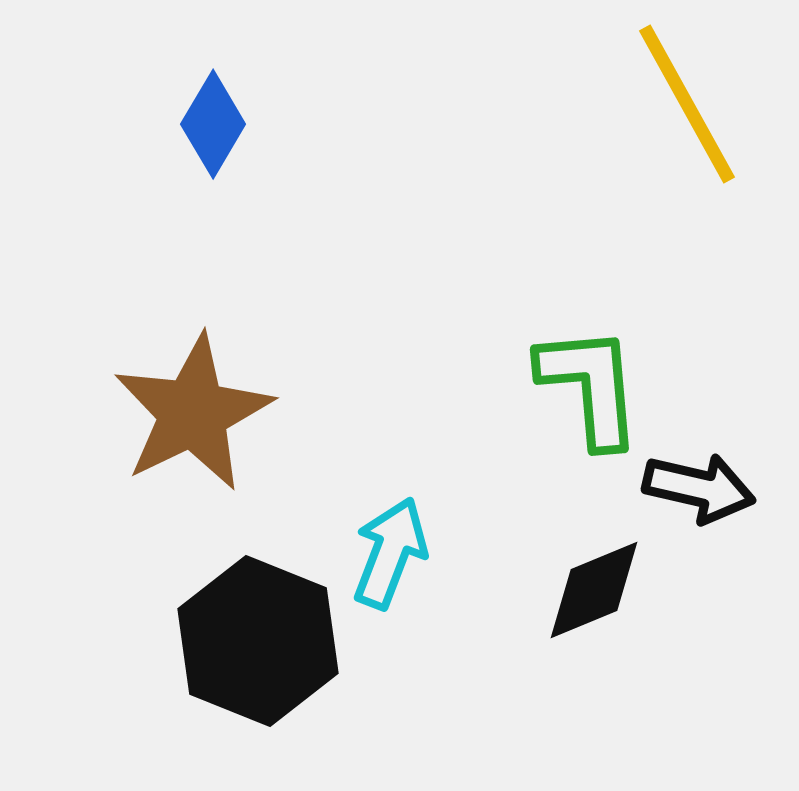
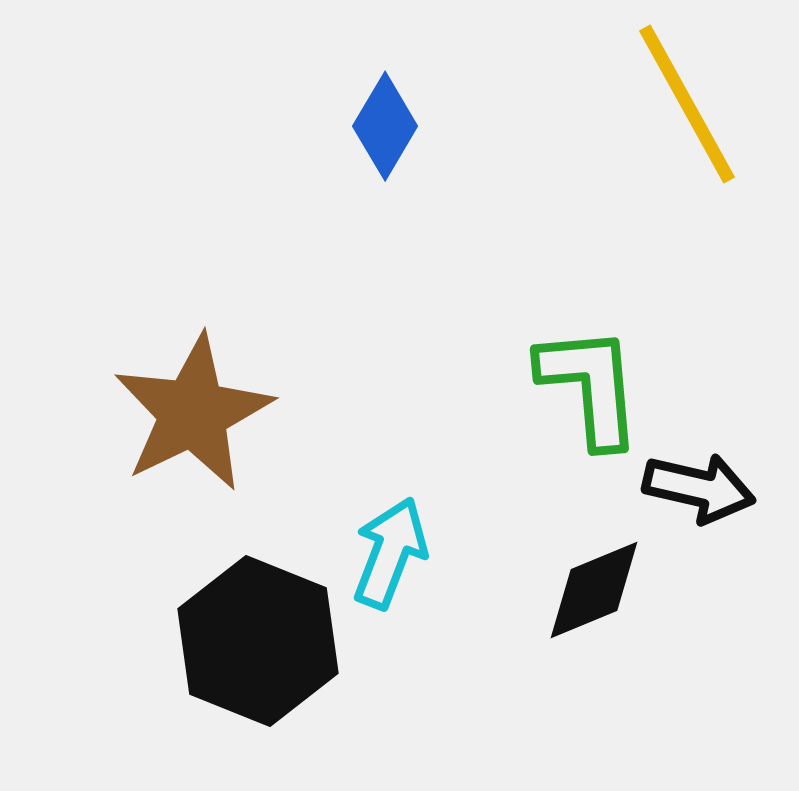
blue diamond: moved 172 px right, 2 px down
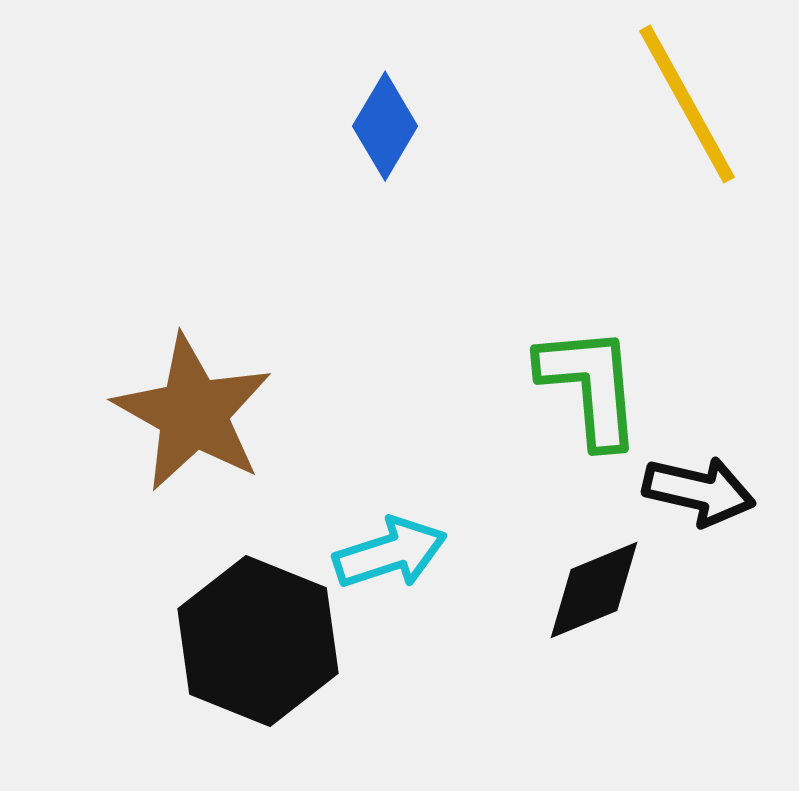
brown star: rotated 17 degrees counterclockwise
black arrow: moved 3 px down
cyan arrow: rotated 51 degrees clockwise
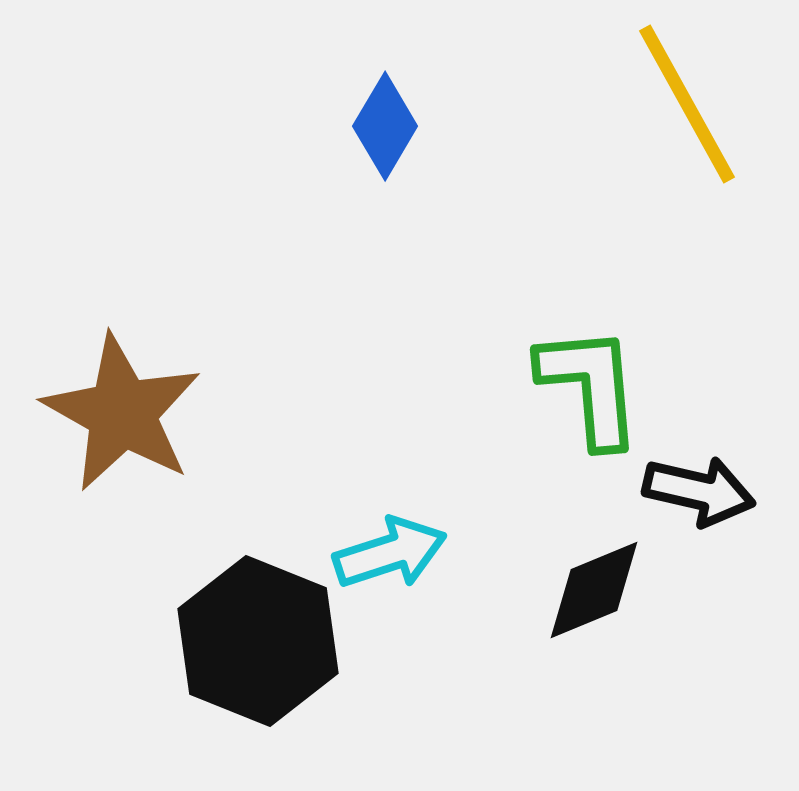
brown star: moved 71 px left
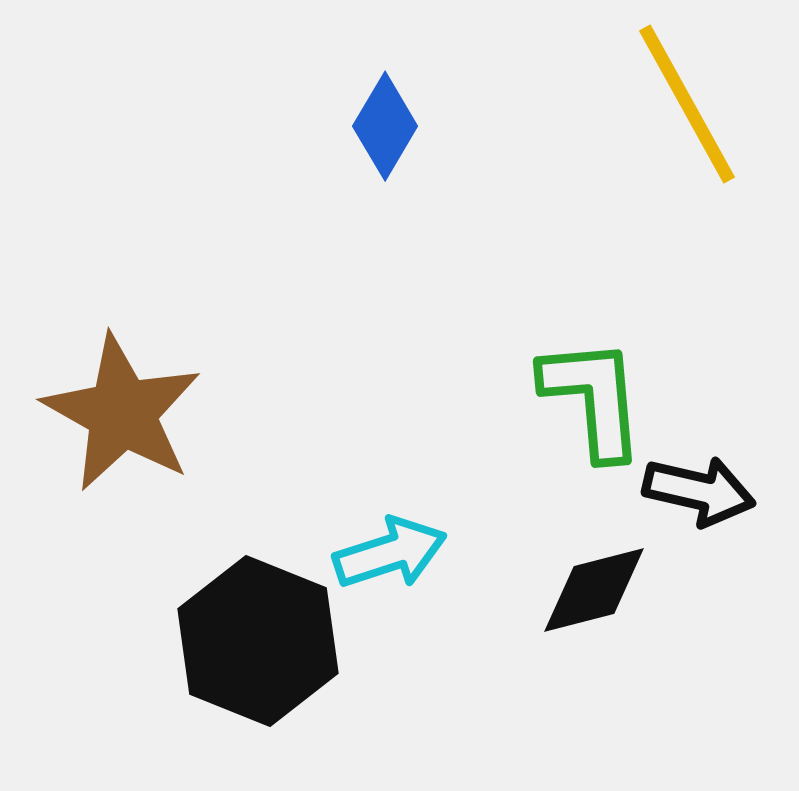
green L-shape: moved 3 px right, 12 px down
black diamond: rotated 8 degrees clockwise
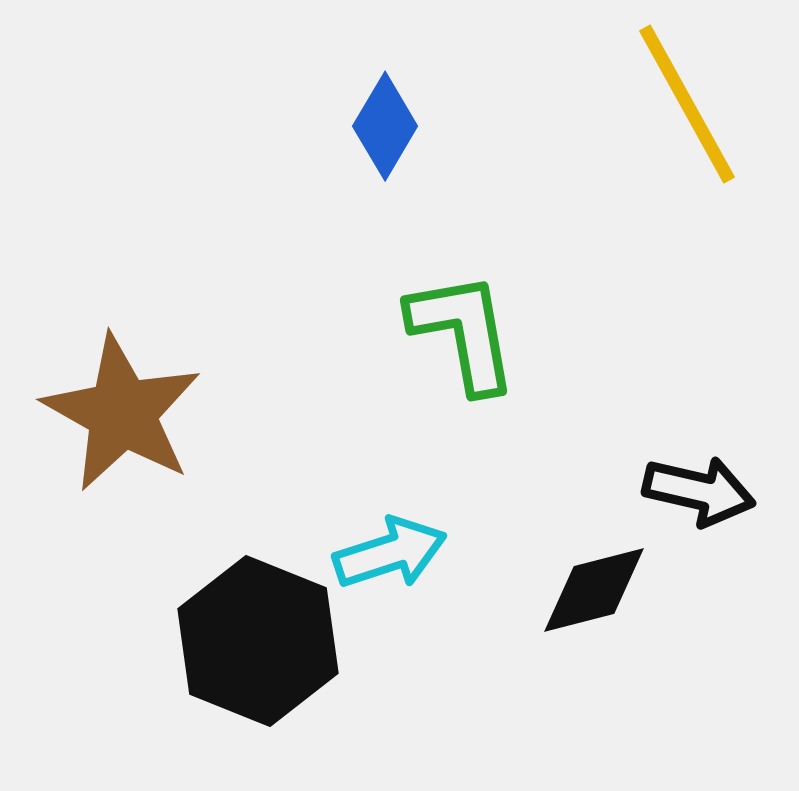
green L-shape: moved 130 px left, 66 px up; rotated 5 degrees counterclockwise
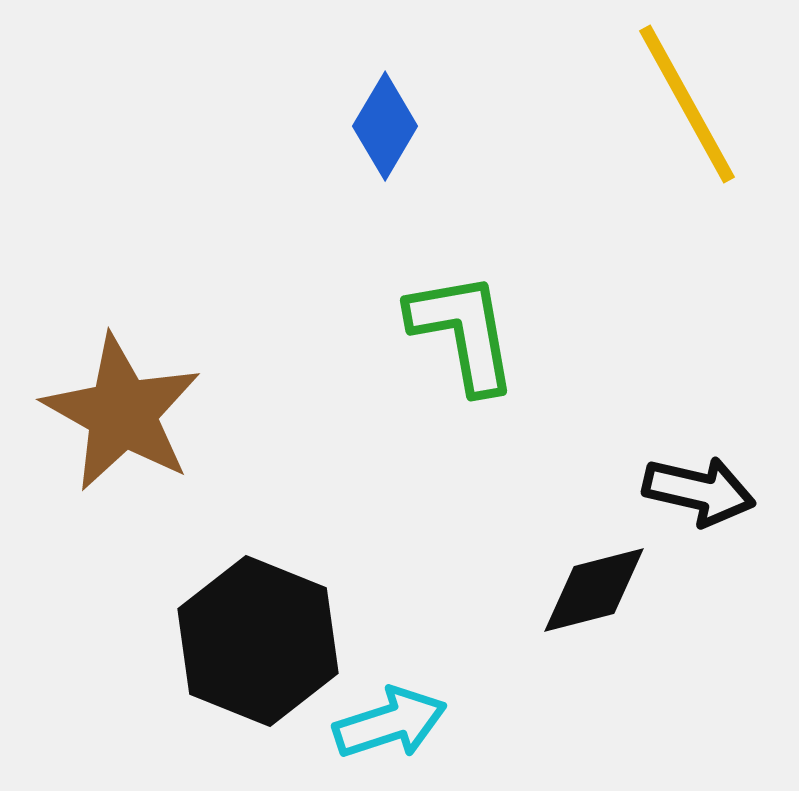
cyan arrow: moved 170 px down
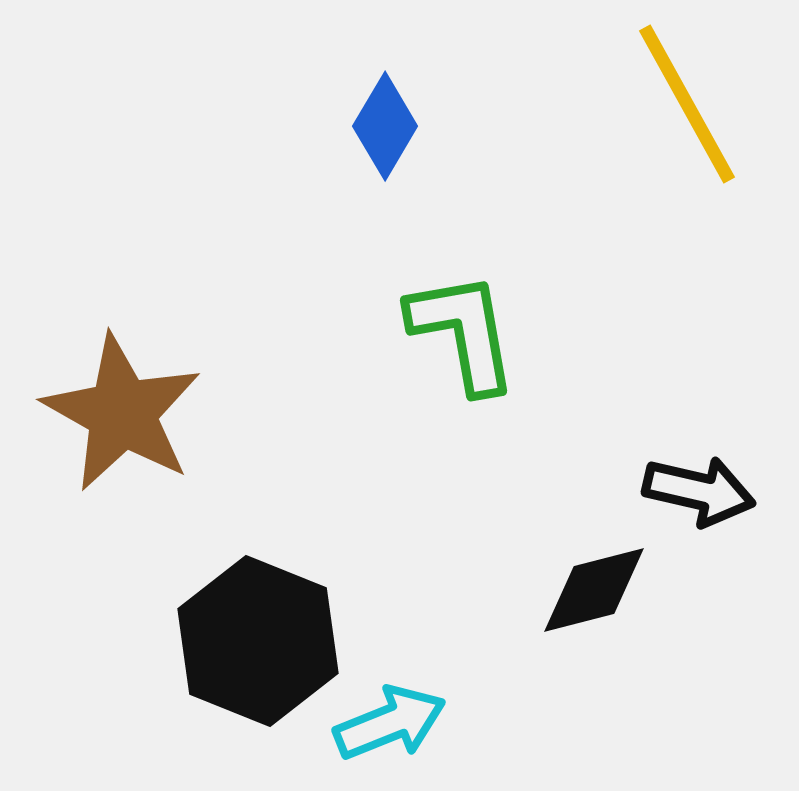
cyan arrow: rotated 4 degrees counterclockwise
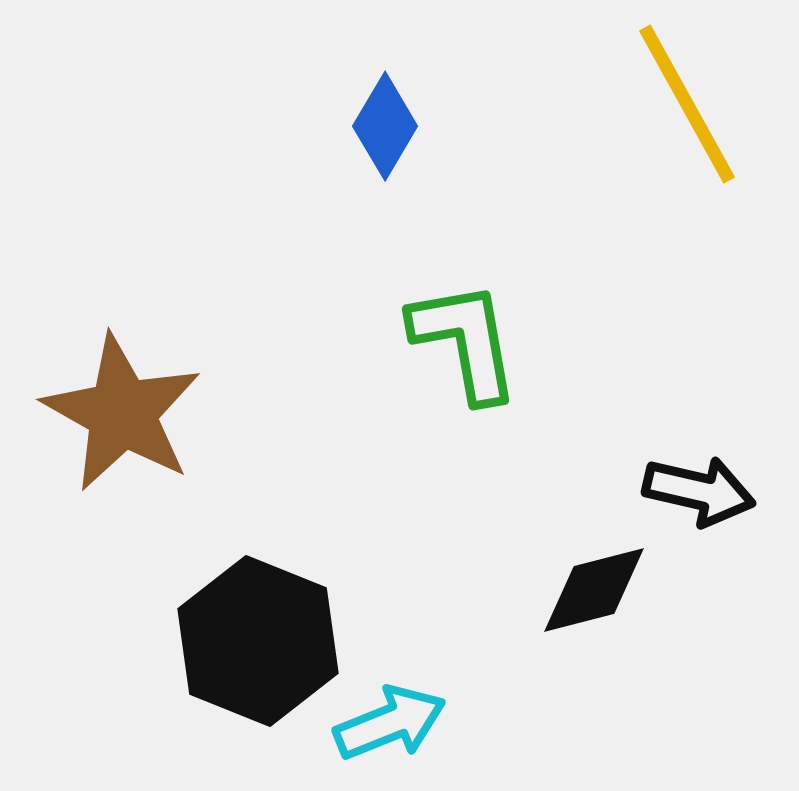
green L-shape: moved 2 px right, 9 px down
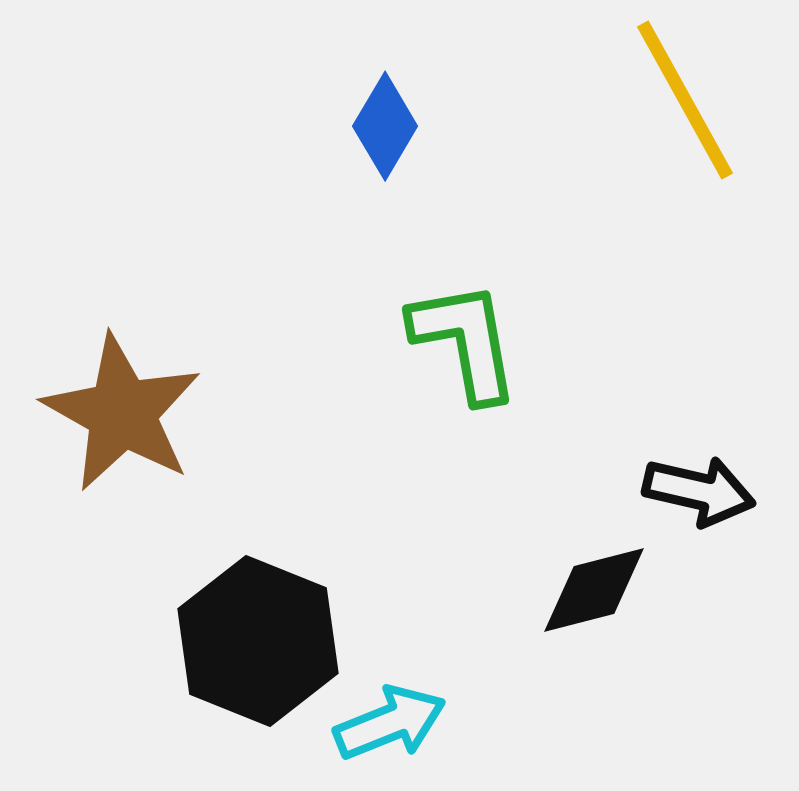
yellow line: moved 2 px left, 4 px up
